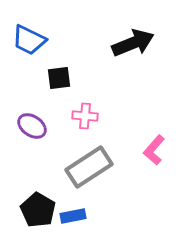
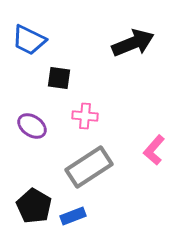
black square: rotated 15 degrees clockwise
black pentagon: moved 4 px left, 4 px up
blue rectangle: rotated 10 degrees counterclockwise
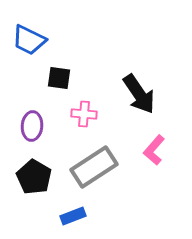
black arrow: moved 6 px right, 51 px down; rotated 78 degrees clockwise
pink cross: moved 1 px left, 2 px up
purple ellipse: rotated 60 degrees clockwise
gray rectangle: moved 5 px right
black pentagon: moved 29 px up
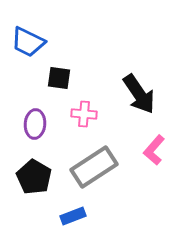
blue trapezoid: moved 1 px left, 2 px down
purple ellipse: moved 3 px right, 2 px up
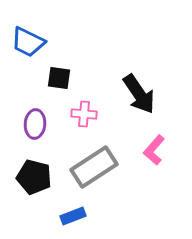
black pentagon: rotated 16 degrees counterclockwise
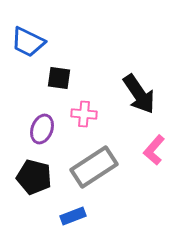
purple ellipse: moved 7 px right, 5 px down; rotated 16 degrees clockwise
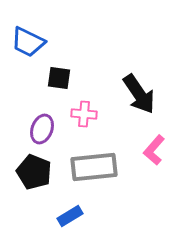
gray rectangle: rotated 27 degrees clockwise
black pentagon: moved 5 px up; rotated 8 degrees clockwise
blue rectangle: moved 3 px left; rotated 10 degrees counterclockwise
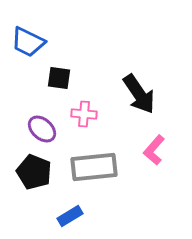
purple ellipse: rotated 68 degrees counterclockwise
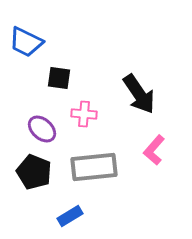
blue trapezoid: moved 2 px left
